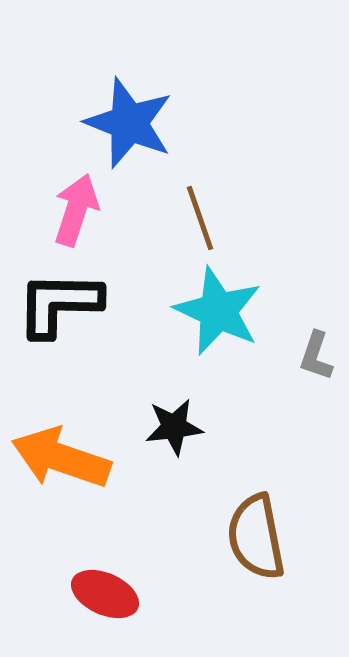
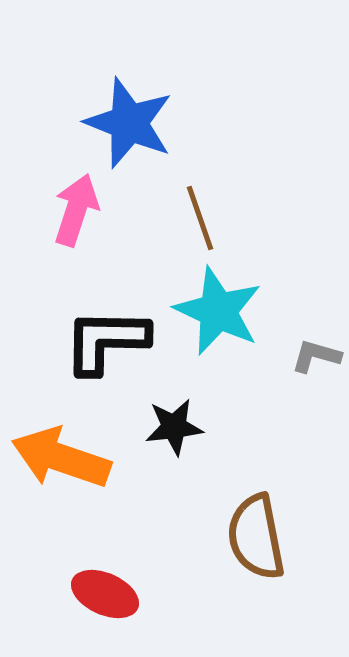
black L-shape: moved 47 px right, 37 px down
gray L-shape: rotated 87 degrees clockwise
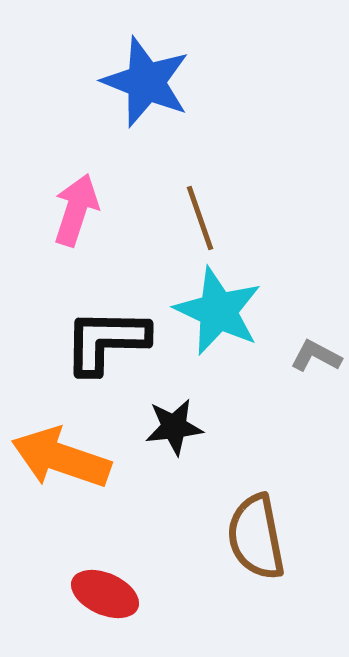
blue star: moved 17 px right, 41 px up
gray L-shape: rotated 12 degrees clockwise
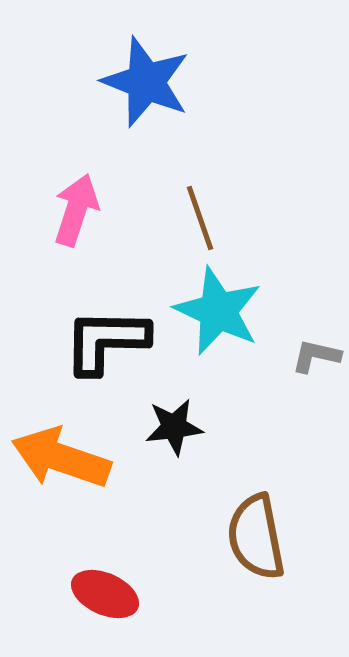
gray L-shape: rotated 15 degrees counterclockwise
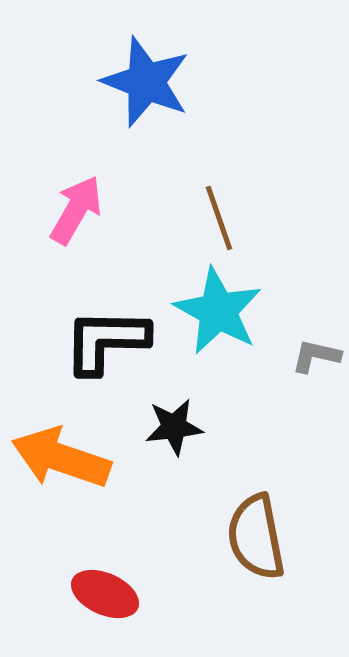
pink arrow: rotated 12 degrees clockwise
brown line: moved 19 px right
cyan star: rotated 4 degrees clockwise
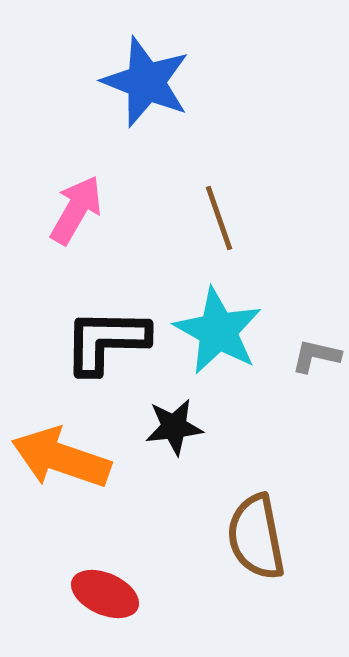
cyan star: moved 20 px down
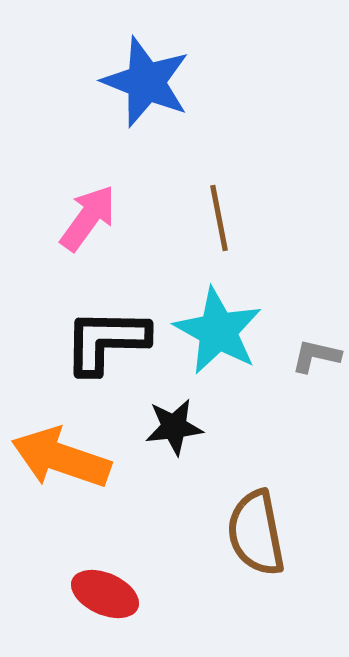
pink arrow: moved 12 px right, 8 px down; rotated 6 degrees clockwise
brown line: rotated 8 degrees clockwise
brown semicircle: moved 4 px up
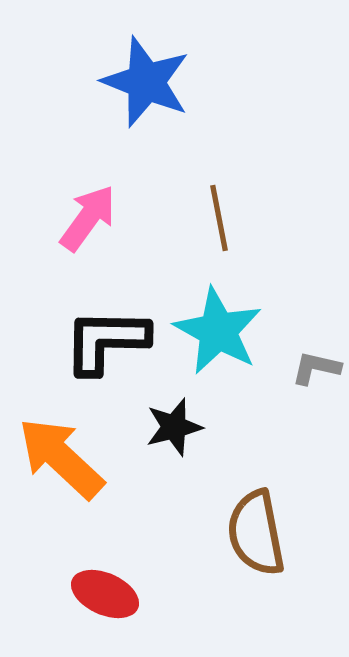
gray L-shape: moved 12 px down
black star: rotated 8 degrees counterclockwise
orange arrow: rotated 24 degrees clockwise
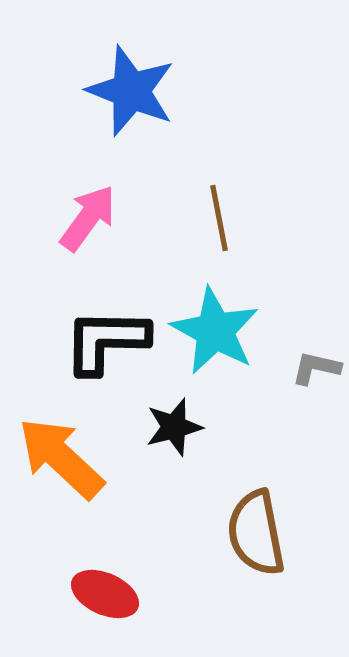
blue star: moved 15 px left, 9 px down
cyan star: moved 3 px left
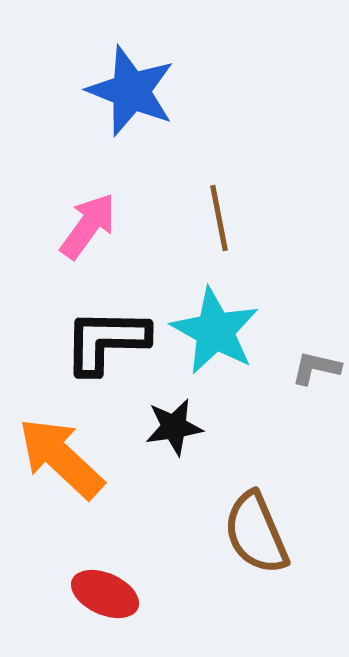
pink arrow: moved 8 px down
black star: rotated 6 degrees clockwise
brown semicircle: rotated 12 degrees counterclockwise
